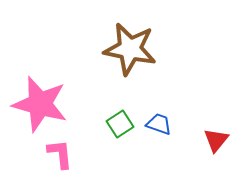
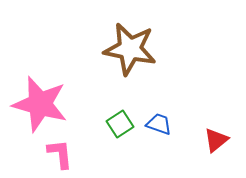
red triangle: rotated 12 degrees clockwise
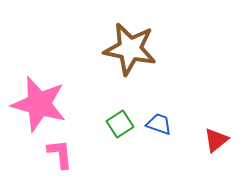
pink star: moved 1 px left
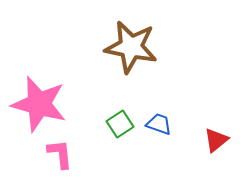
brown star: moved 1 px right, 2 px up
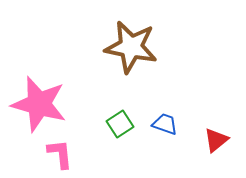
blue trapezoid: moved 6 px right
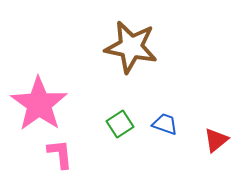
pink star: rotated 20 degrees clockwise
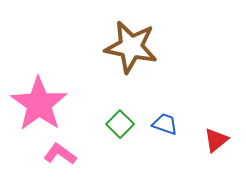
green square: rotated 12 degrees counterclockwise
pink L-shape: rotated 48 degrees counterclockwise
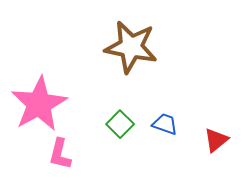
pink star: rotated 8 degrees clockwise
pink L-shape: rotated 112 degrees counterclockwise
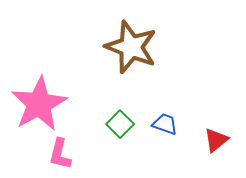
brown star: rotated 10 degrees clockwise
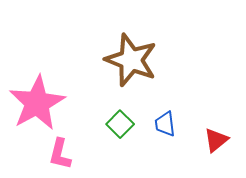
brown star: moved 13 px down
pink star: moved 2 px left, 1 px up
blue trapezoid: rotated 116 degrees counterclockwise
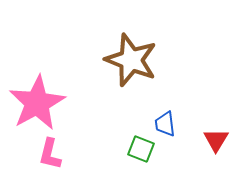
green square: moved 21 px right, 25 px down; rotated 24 degrees counterclockwise
red triangle: rotated 20 degrees counterclockwise
pink L-shape: moved 10 px left
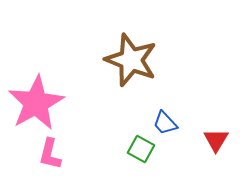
pink star: moved 1 px left
blue trapezoid: moved 1 px up; rotated 36 degrees counterclockwise
green square: rotated 8 degrees clockwise
